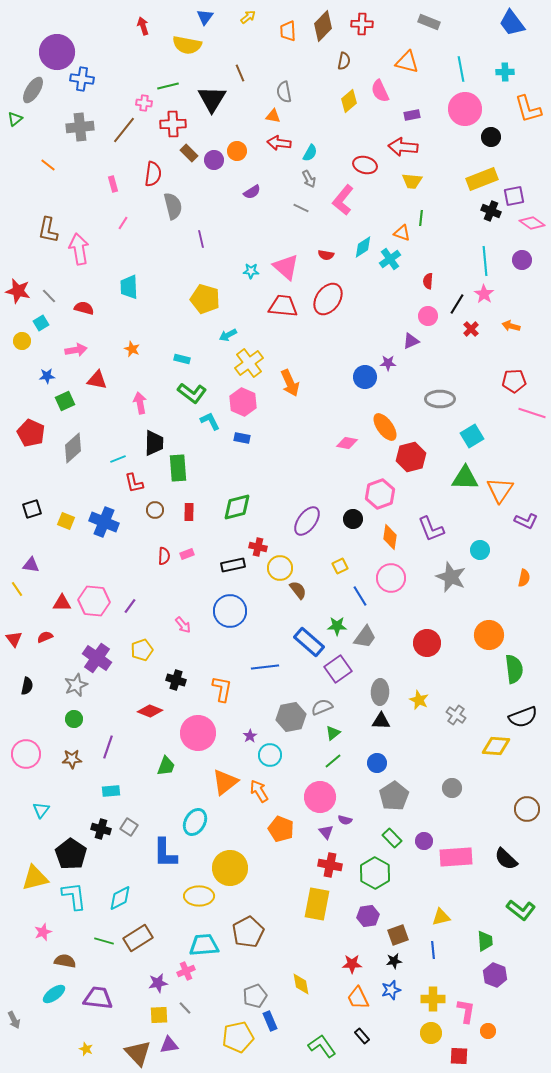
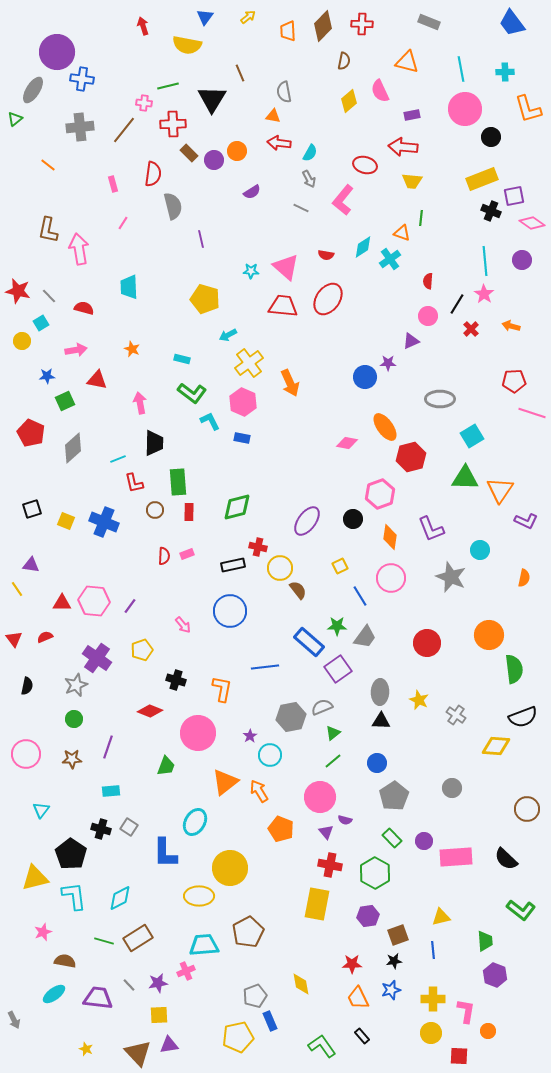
green rectangle at (178, 468): moved 14 px down
gray line at (185, 1008): moved 56 px left, 23 px up
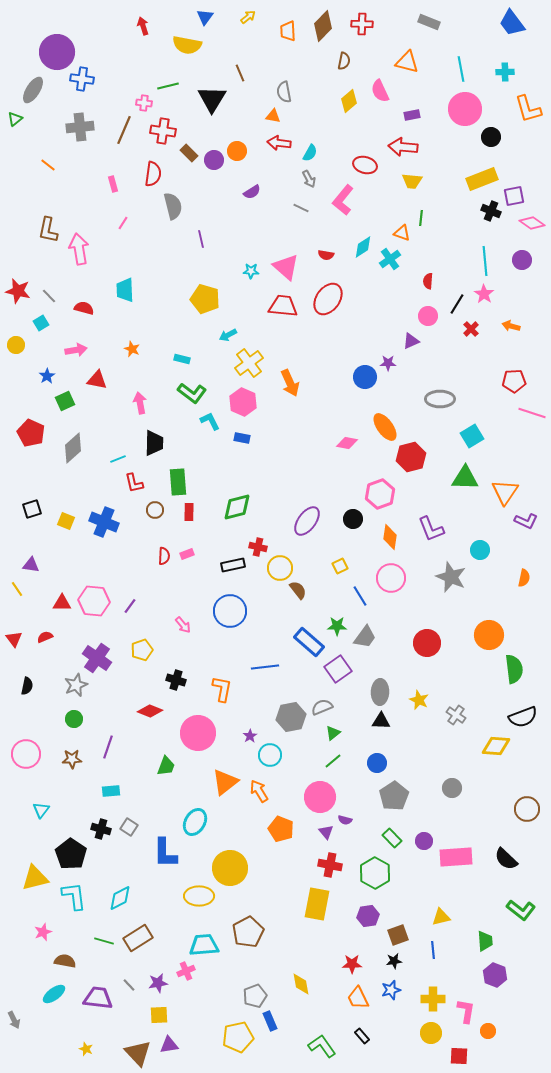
red cross at (173, 124): moved 10 px left, 7 px down; rotated 10 degrees clockwise
brown line at (124, 130): rotated 16 degrees counterclockwise
cyan trapezoid at (129, 287): moved 4 px left, 3 px down
yellow circle at (22, 341): moved 6 px left, 4 px down
blue star at (47, 376): rotated 28 degrees counterclockwise
orange triangle at (500, 490): moved 5 px right, 2 px down
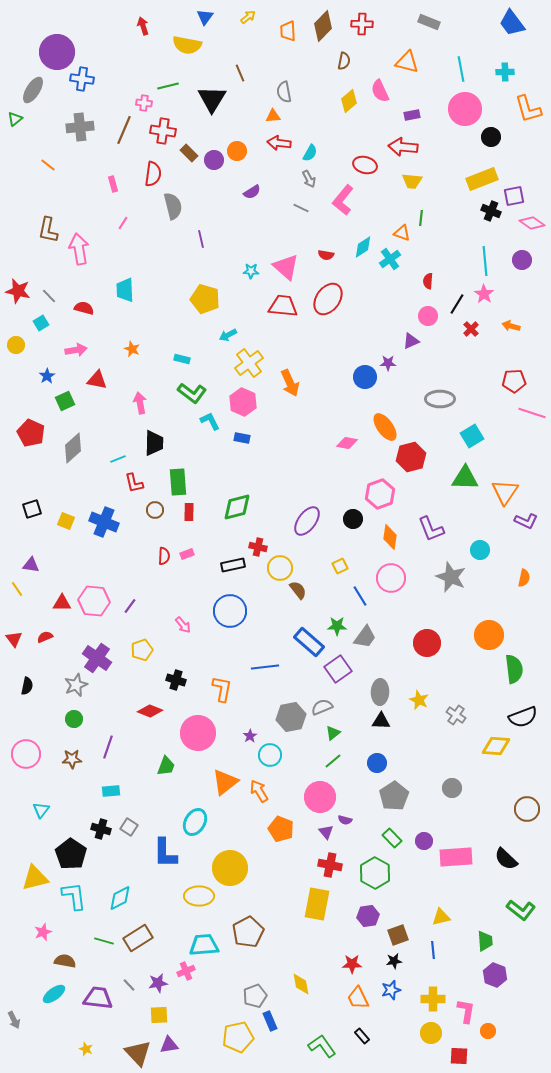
orange triangle at (273, 116): rotated 14 degrees counterclockwise
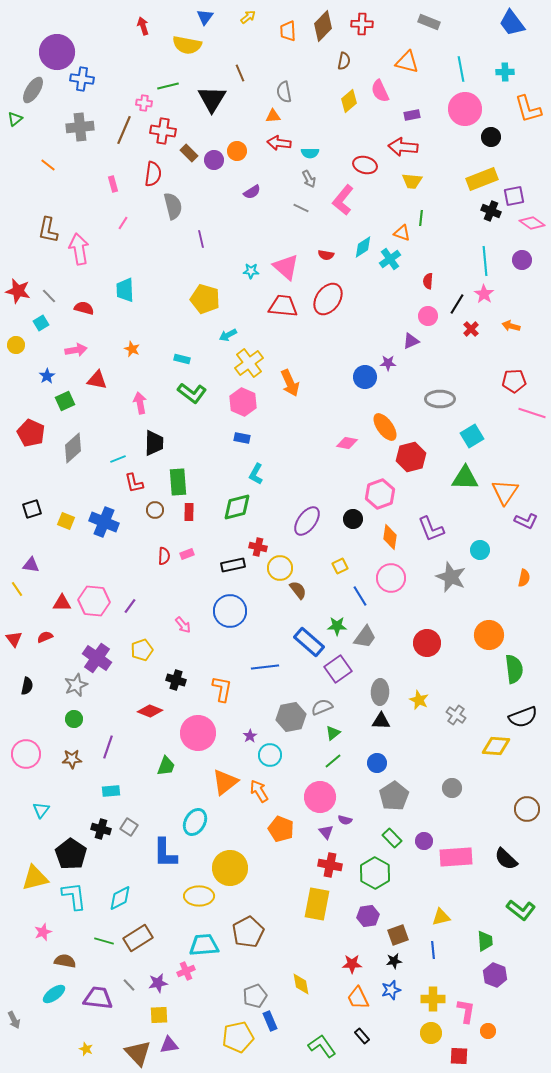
cyan semicircle at (310, 153): rotated 60 degrees clockwise
cyan L-shape at (210, 421): moved 46 px right, 53 px down; rotated 125 degrees counterclockwise
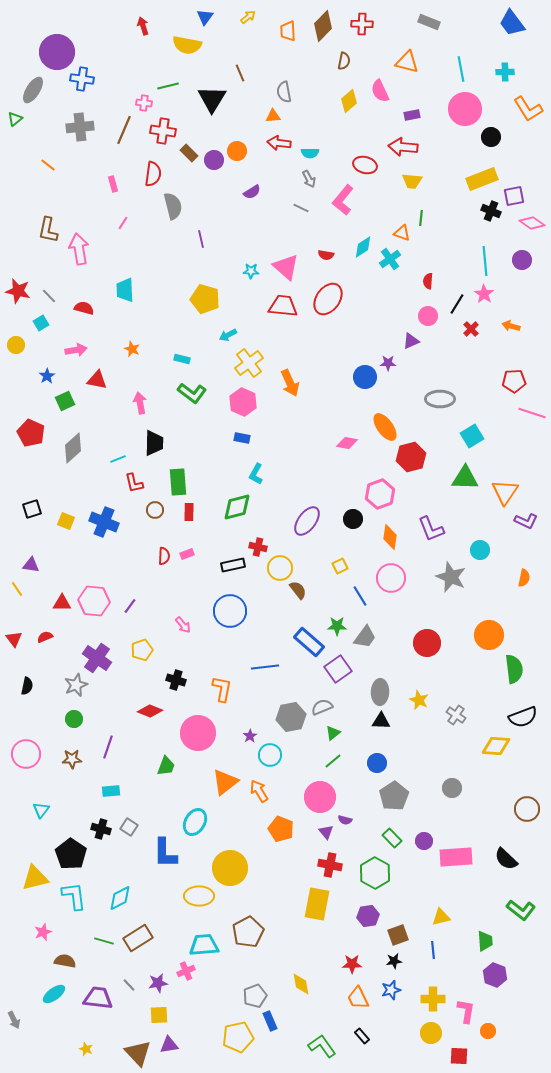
orange L-shape at (528, 109): rotated 16 degrees counterclockwise
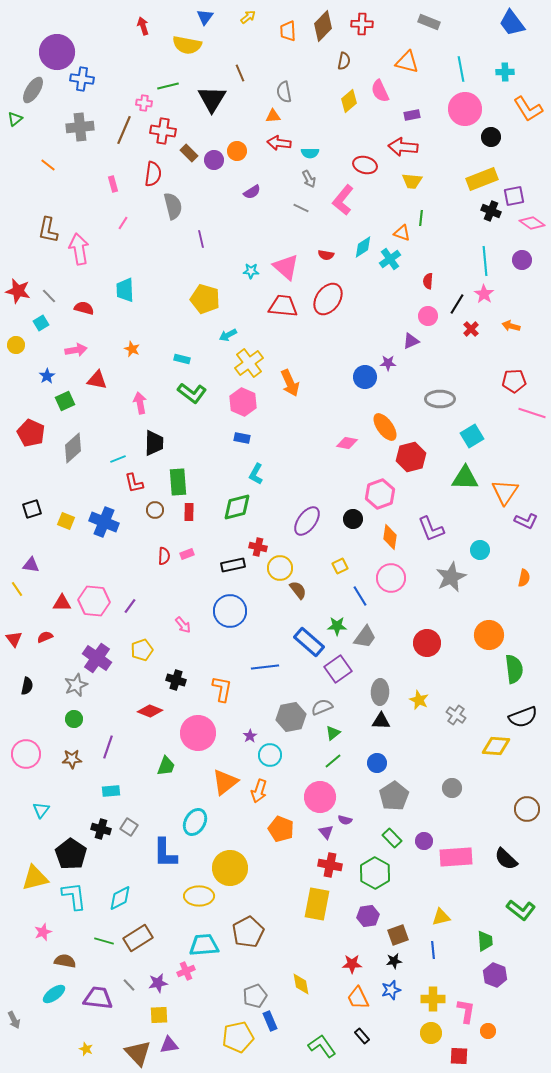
gray star at (451, 577): rotated 24 degrees clockwise
orange arrow at (259, 791): rotated 130 degrees counterclockwise
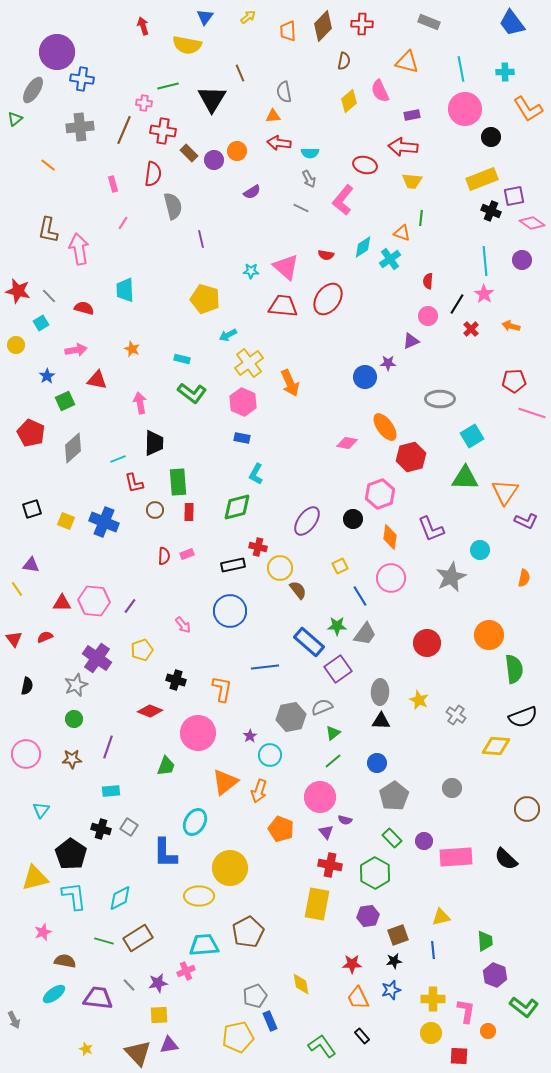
gray trapezoid at (365, 637): moved 3 px up
green L-shape at (521, 910): moved 3 px right, 97 px down
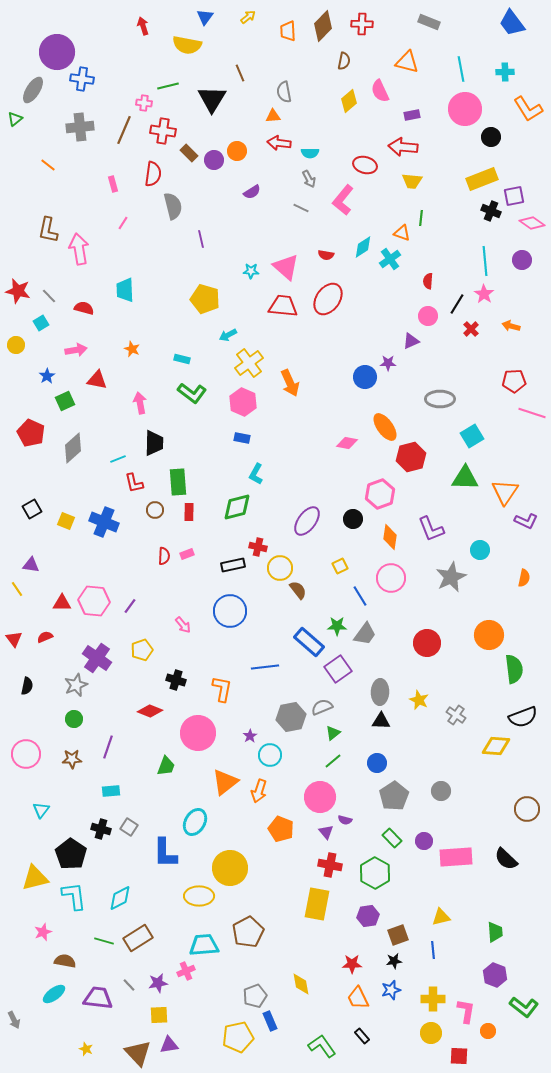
black square at (32, 509): rotated 12 degrees counterclockwise
gray circle at (452, 788): moved 11 px left, 3 px down
green trapezoid at (485, 941): moved 10 px right, 9 px up
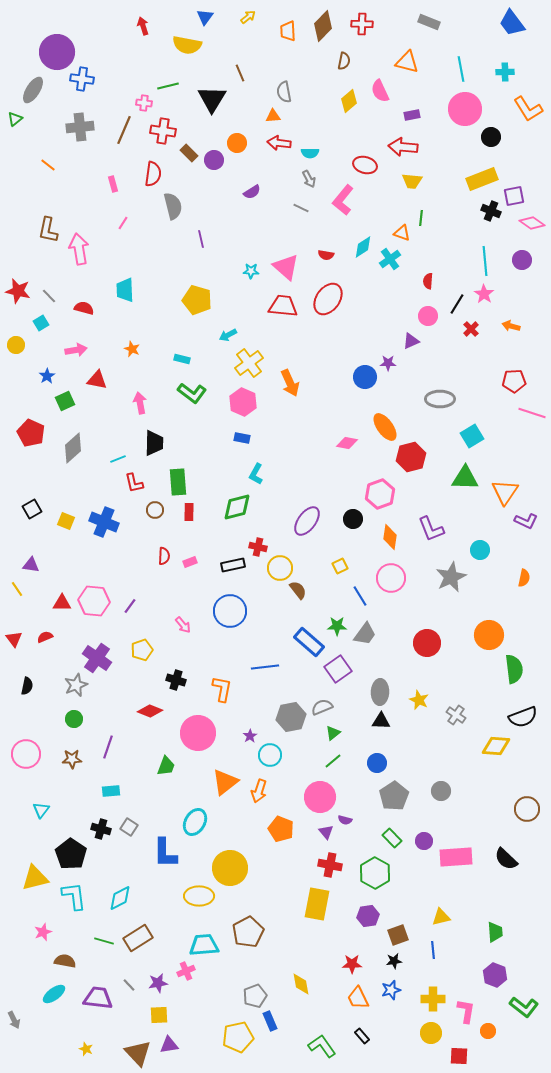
orange circle at (237, 151): moved 8 px up
yellow pentagon at (205, 299): moved 8 px left, 1 px down
pink rectangle at (187, 554): moved 3 px right, 8 px down
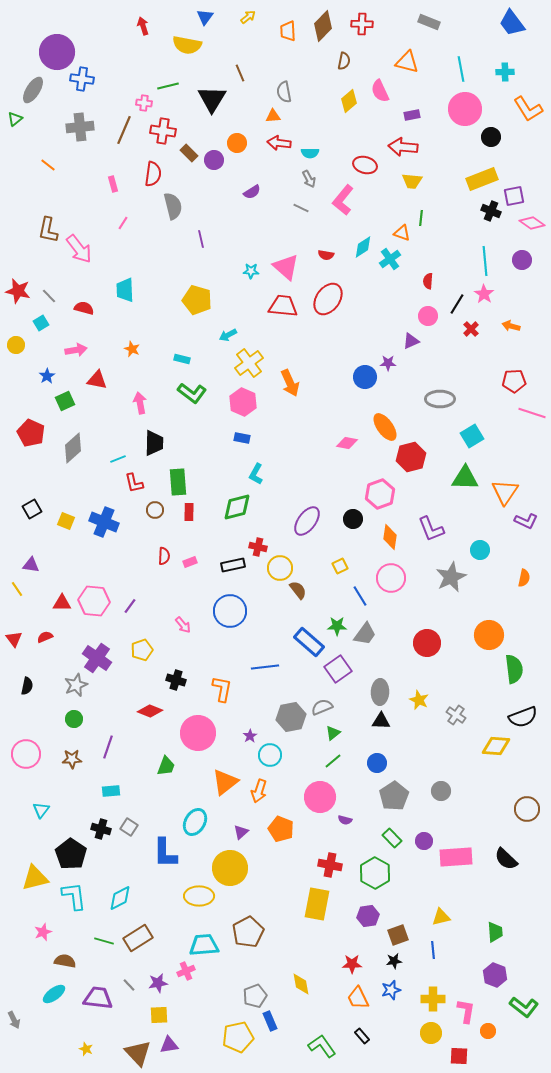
pink arrow at (79, 249): rotated 152 degrees clockwise
purple triangle at (326, 832): moved 85 px left; rotated 28 degrees clockwise
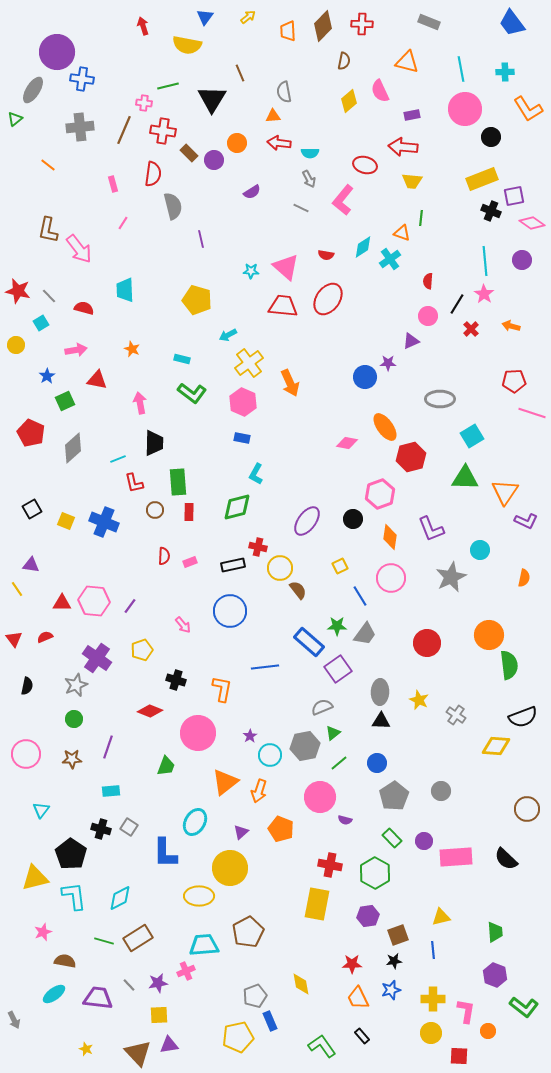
green semicircle at (514, 669): moved 5 px left, 4 px up
gray hexagon at (291, 717): moved 14 px right, 29 px down
green line at (333, 761): moved 6 px right, 2 px down
